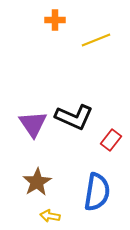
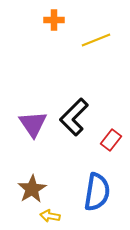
orange cross: moved 1 px left
black L-shape: rotated 111 degrees clockwise
brown star: moved 5 px left, 7 px down
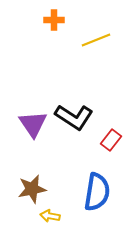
black L-shape: rotated 102 degrees counterclockwise
brown star: rotated 20 degrees clockwise
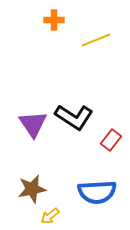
blue semicircle: rotated 78 degrees clockwise
yellow arrow: rotated 48 degrees counterclockwise
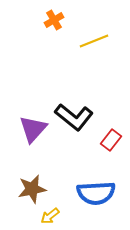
orange cross: rotated 30 degrees counterclockwise
yellow line: moved 2 px left, 1 px down
black L-shape: rotated 6 degrees clockwise
purple triangle: moved 5 px down; rotated 16 degrees clockwise
blue semicircle: moved 1 px left, 1 px down
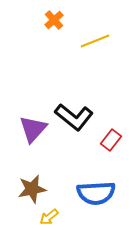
orange cross: rotated 12 degrees counterclockwise
yellow line: moved 1 px right
yellow arrow: moved 1 px left, 1 px down
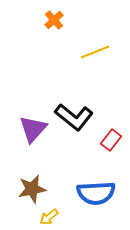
yellow line: moved 11 px down
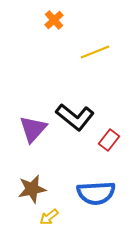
black L-shape: moved 1 px right
red rectangle: moved 2 px left
